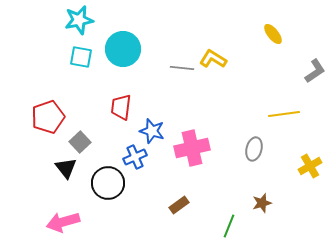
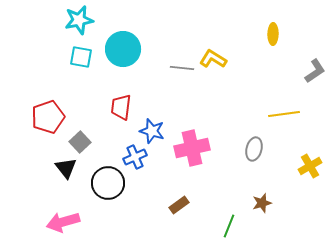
yellow ellipse: rotated 40 degrees clockwise
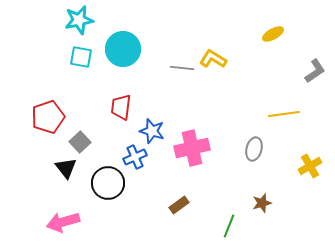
yellow ellipse: rotated 60 degrees clockwise
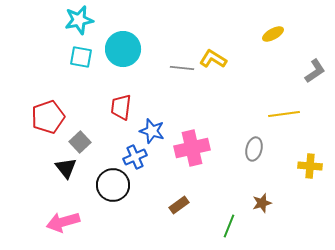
yellow cross: rotated 35 degrees clockwise
black circle: moved 5 px right, 2 px down
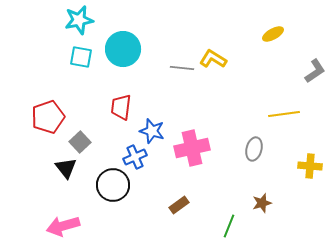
pink arrow: moved 4 px down
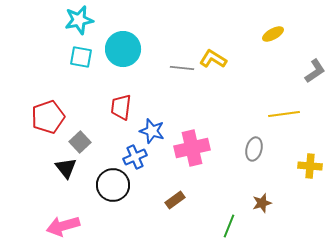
brown rectangle: moved 4 px left, 5 px up
